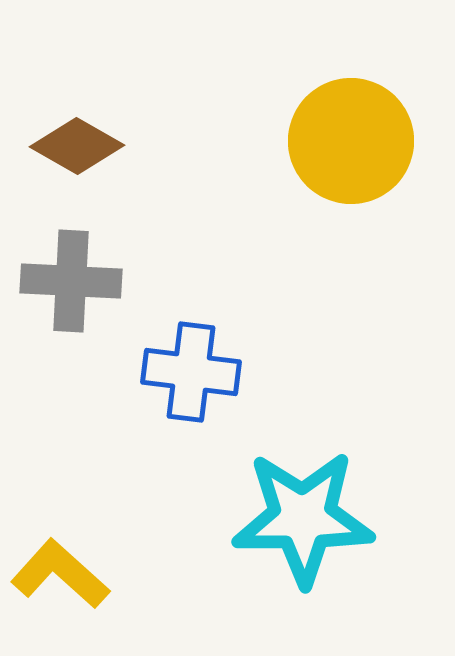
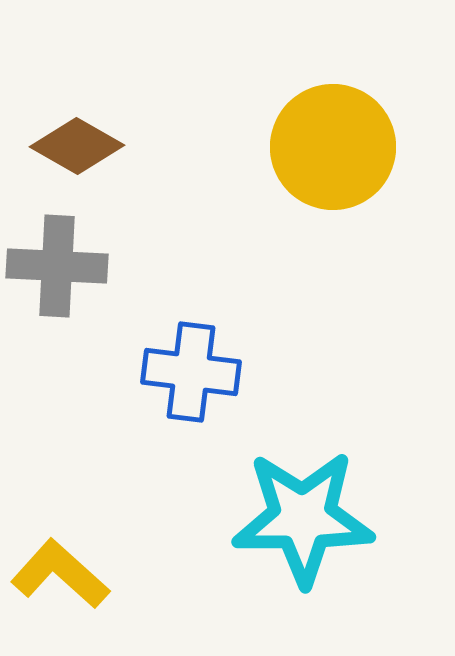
yellow circle: moved 18 px left, 6 px down
gray cross: moved 14 px left, 15 px up
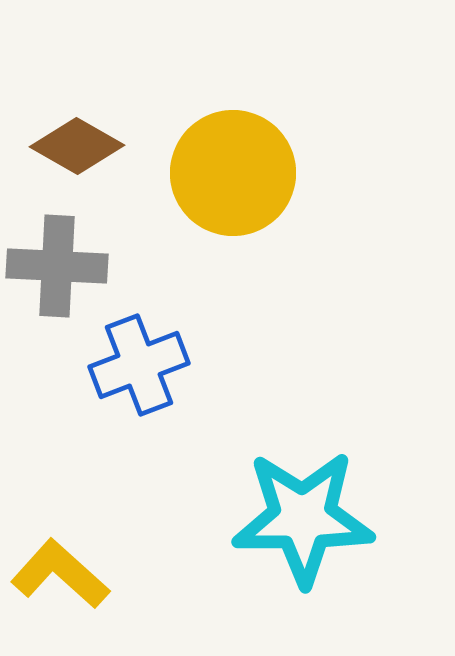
yellow circle: moved 100 px left, 26 px down
blue cross: moved 52 px left, 7 px up; rotated 28 degrees counterclockwise
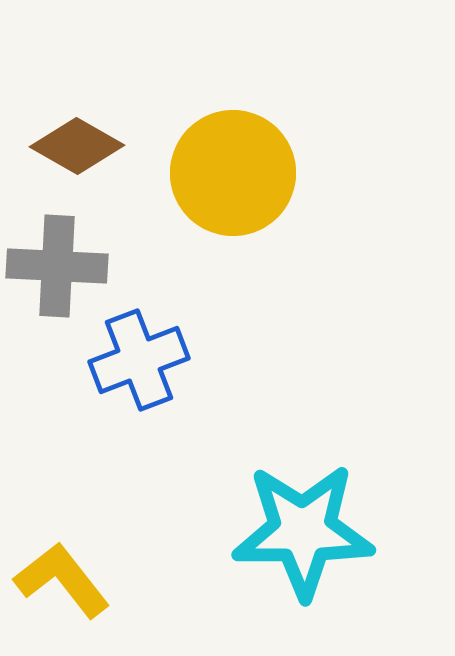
blue cross: moved 5 px up
cyan star: moved 13 px down
yellow L-shape: moved 2 px right, 6 px down; rotated 10 degrees clockwise
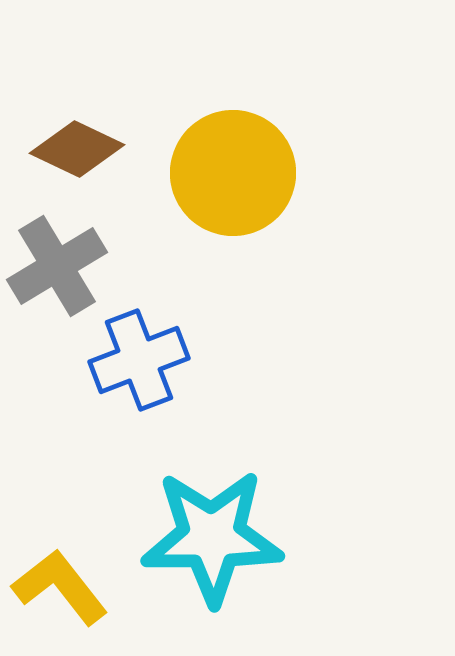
brown diamond: moved 3 px down; rotated 4 degrees counterclockwise
gray cross: rotated 34 degrees counterclockwise
cyan star: moved 91 px left, 6 px down
yellow L-shape: moved 2 px left, 7 px down
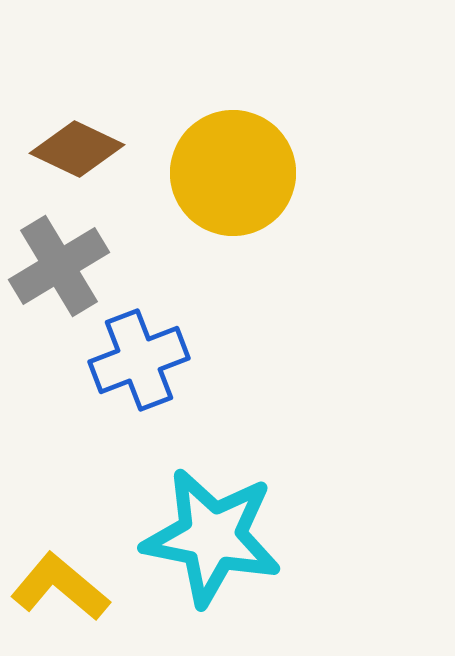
gray cross: moved 2 px right
cyan star: rotated 11 degrees clockwise
yellow L-shape: rotated 12 degrees counterclockwise
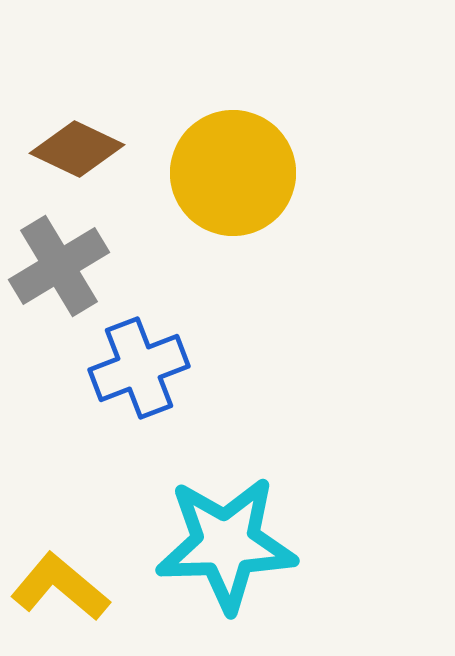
blue cross: moved 8 px down
cyan star: moved 14 px right, 7 px down; rotated 13 degrees counterclockwise
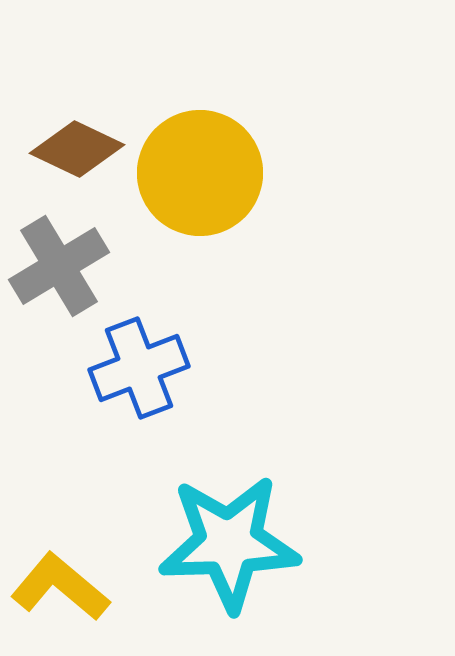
yellow circle: moved 33 px left
cyan star: moved 3 px right, 1 px up
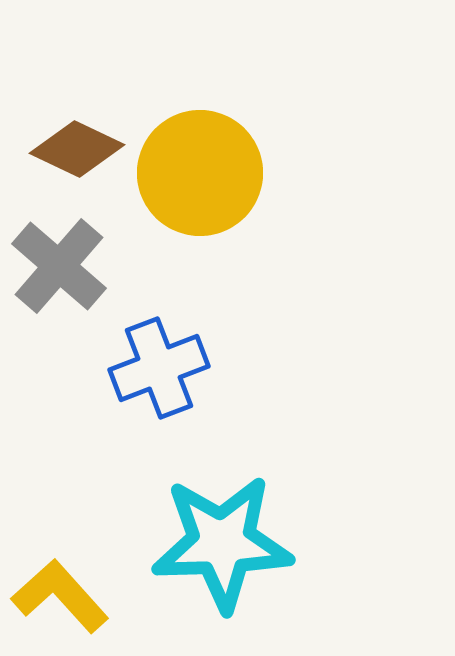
gray cross: rotated 18 degrees counterclockwise
blue cross: moved 20 px right
cyan star: moved 7 px left
yellow L-shape: moved 9 px down; rotated 8 degrees clockwise
